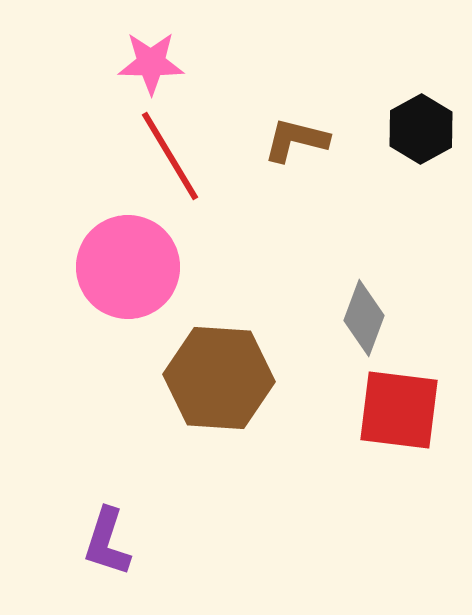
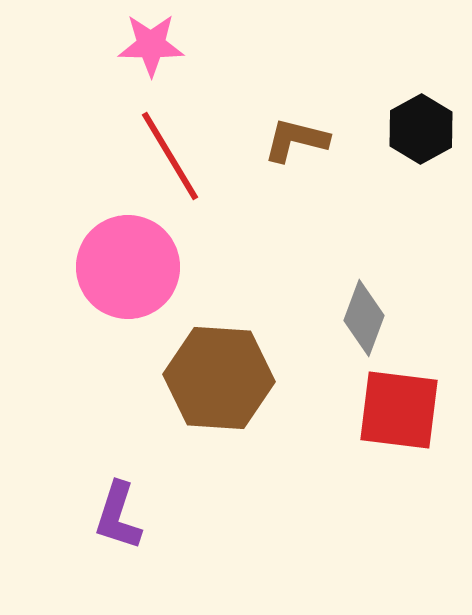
pink star: moved 18 px up
purple L-shape: moved 11 px right, 26 px up
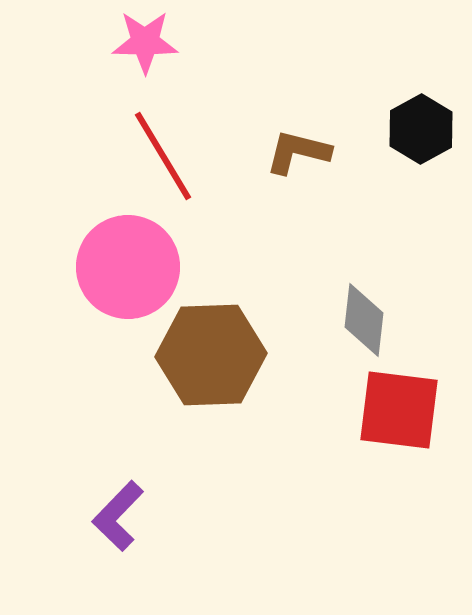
pink star: moved 6 px left, 3 px up
brown L-shape: moved 2 px right, 12 px down
red line: moved 7 px left
gray diamond: moved 2 px down; rotated 14 degrees counterclockwise
brown hexagon: moved 8 px left, 23 px up; rotated 6 degrees counterclockwise
purple L-shape: rotated 26 degrees clockwise
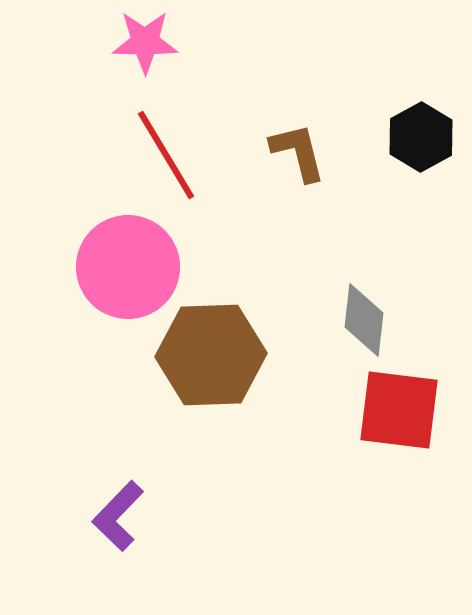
black hexagon: moved 8 px down
brown L-shape: rotated 62 degrees clockwise
red line: moved 3 px right, 1 px up
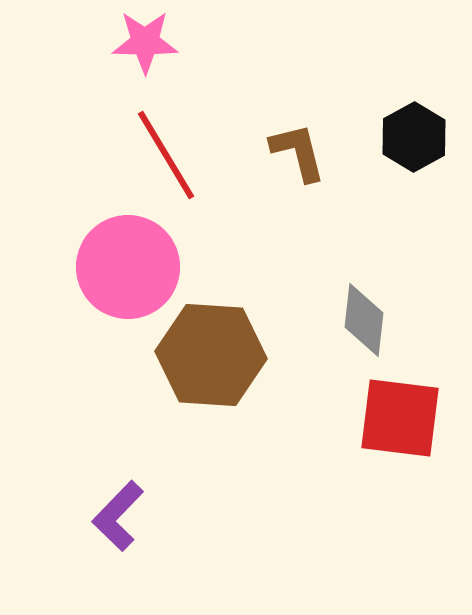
black hexagon: moved 7 px left
brown hexagon: rotated 6 degrees clockwise
red square: moved 1 px right, 8 px down
